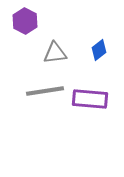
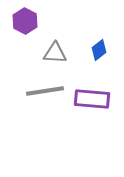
gray triangle: rotated 10 degrees clockwise
purple rectangle: moved 2 px right
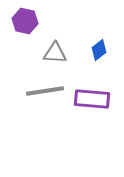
purple hexagon: rotated 15 degrees counterclockwise
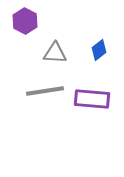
purple hexagon: rotated 15 degrees clockwise
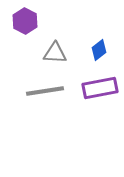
purple rectangle: moved 8 px right, 11 px up; rotated 16 degrees counterclockwise
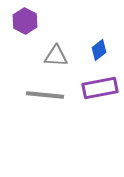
gray triangle: moved 1 px right, 3 px down
gray line: moved 4 px down; rotated 15 degrees clockwise
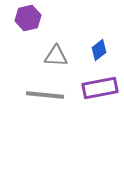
purple hexagon: moved 3 px right, 3 px up; rotated 20 degrees clockwise
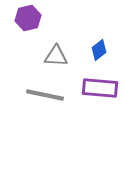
purple rectangle: rotated 16 degrees clockwise
gray line: rotated 6 degrees clockwise
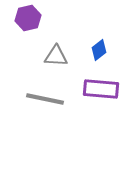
purple rectangle: moved 1 px right, 1 px down
gray line: moved 4 px down
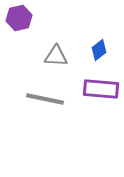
purple hexagon: moved 9 px left
